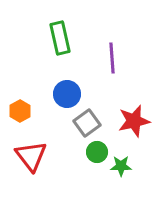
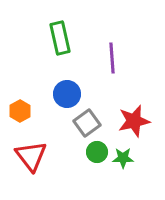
green star: moved 2 px right, 8 px up
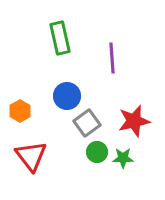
blue circle: moved 2 px down
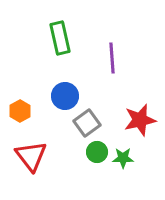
blue circle: moved 2 px left
red star: moved 6 px right, 1 px up
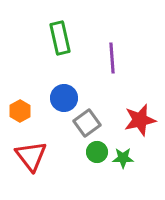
blue circle: moved 1 px left, 2 px down
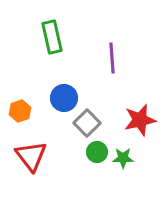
green rectangle: moved 8 px left, 1 px up
orange hexagon: rotated 10 degrees clockwise
gray square: rotated 8 degrees counterclockwise
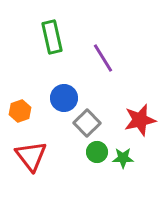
purple line: moved 9 px left; rotated 28 degrees counterclockwise
